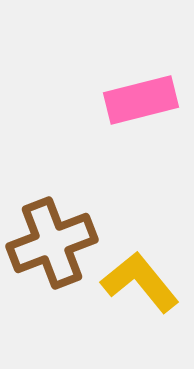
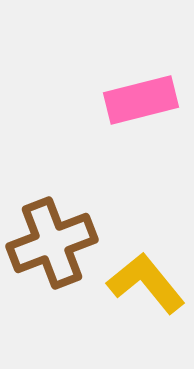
yellow L-shape: moved 6 px right, 1 px down
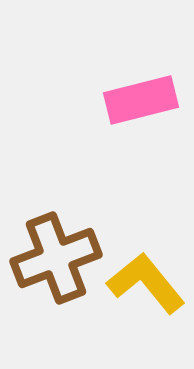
brown cross: moved 4 px right, 15 px down
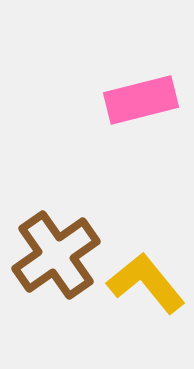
brown cross: moved 3 px up; rotated 14 degrees counterclockwise
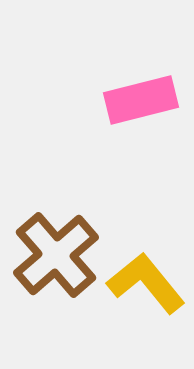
brown cross: rotated 6 degrees counterclockwise
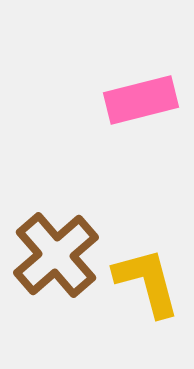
yellow L-shape: moved 1 px right, 1 px up; rotated 24 degrees clockwise
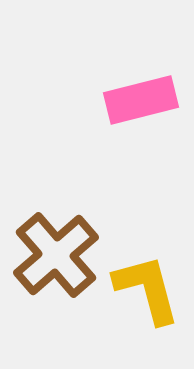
yellow L-shape: moved 7 px down
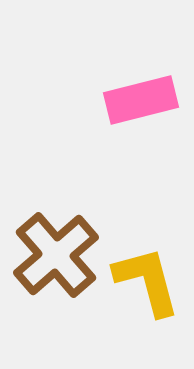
yellow L-shape: moved 8 px up
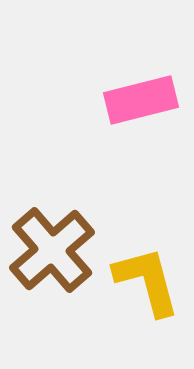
brown cross: moved 4 px left, 5 px up
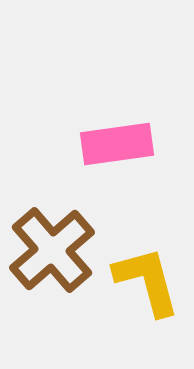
pink rectangle: moved 24 px left, 44 px down; rotated 6 degrees clockwise
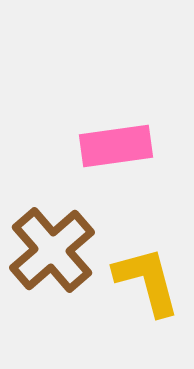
pink rectangle: moved 1 px left, 2 px down
